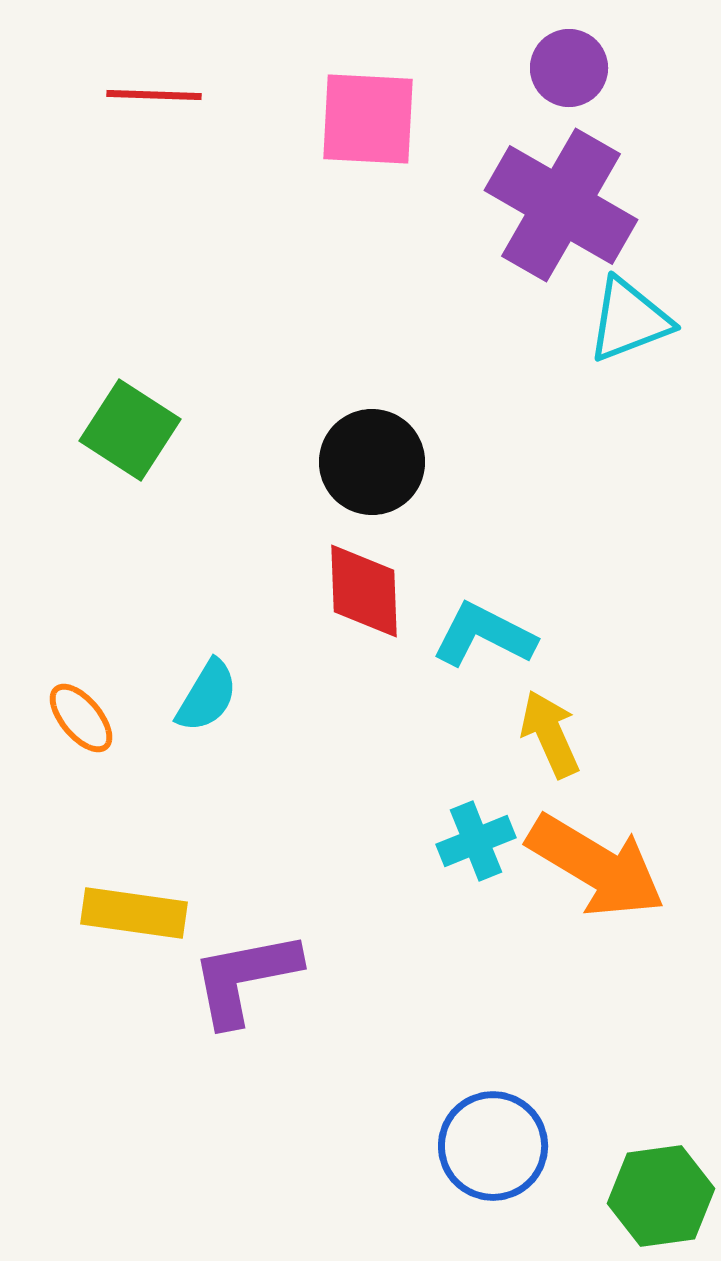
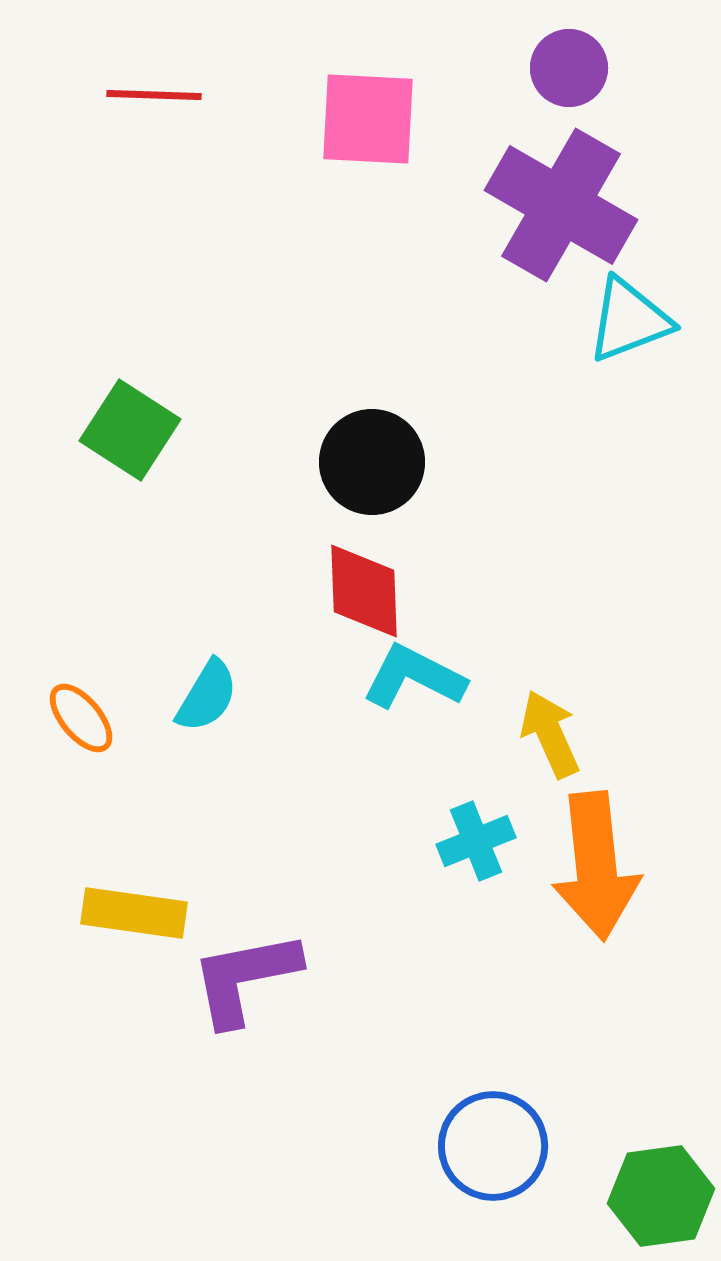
cyan L-shape: moved 70 px left, 42 px down
orange arrow: rotated 53 degrees clockwise
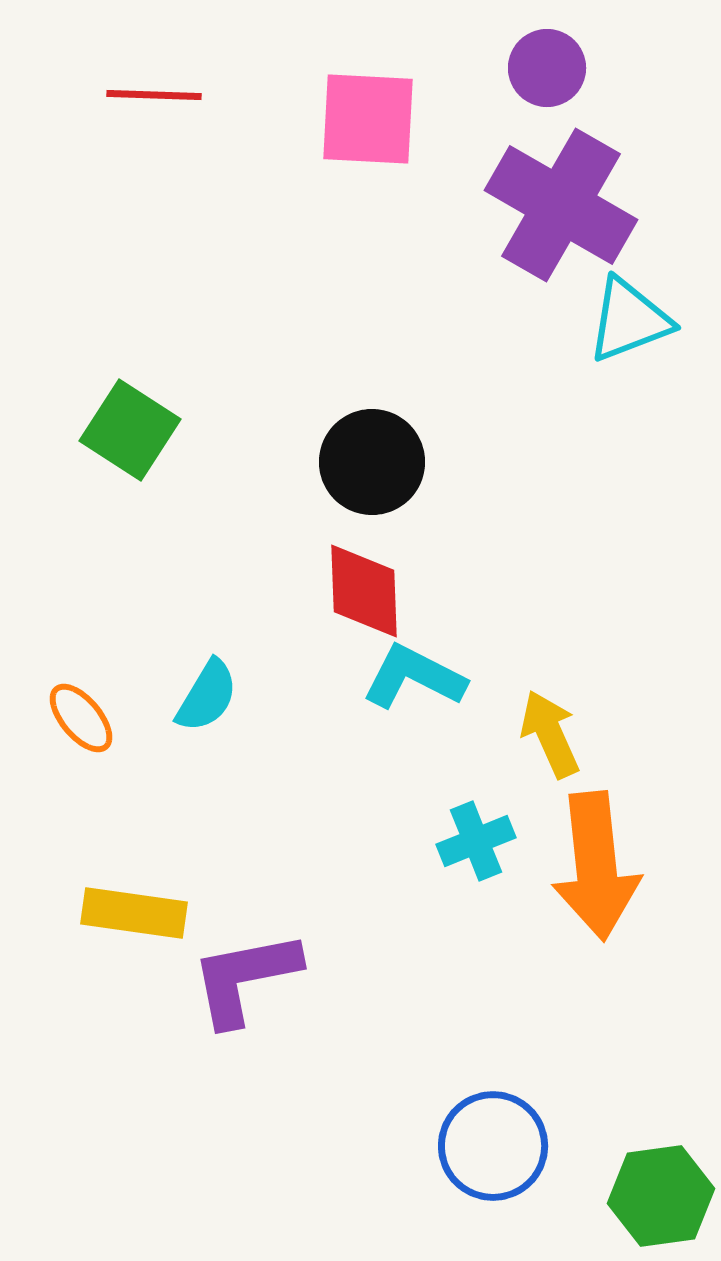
purple circle: moved 22 px left
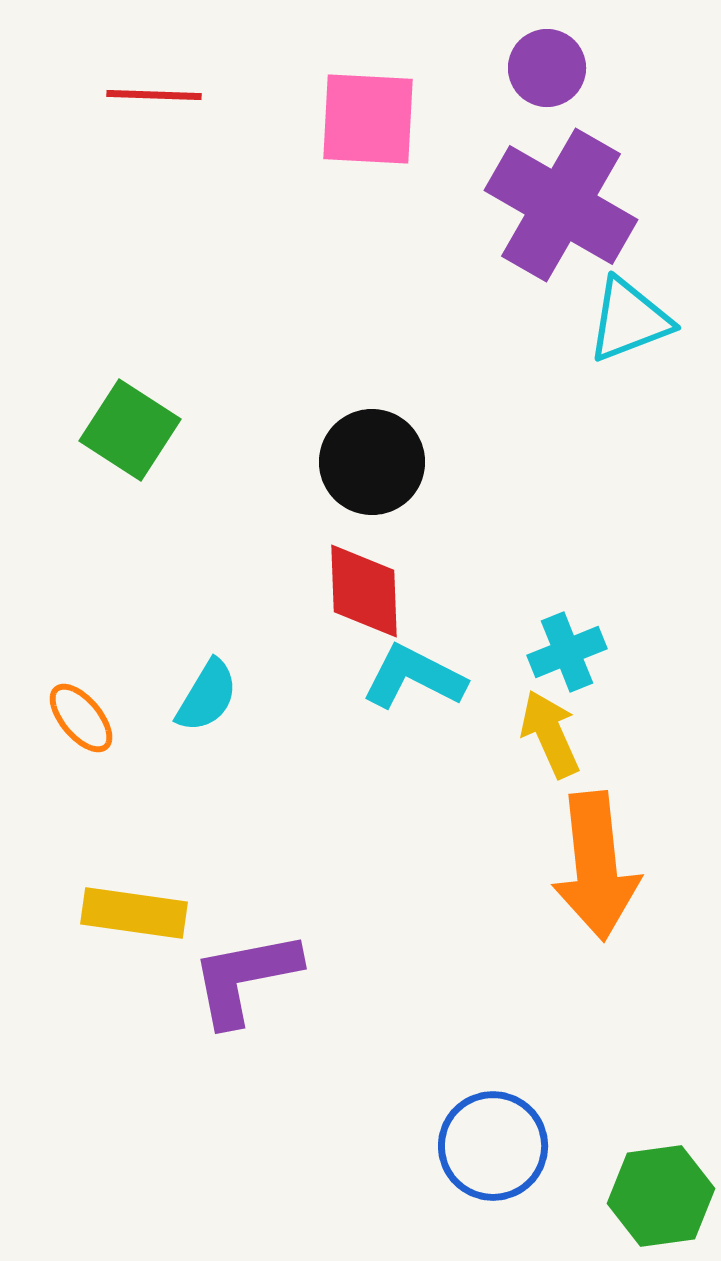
cyan cross: moved 91 px right, 189 px up
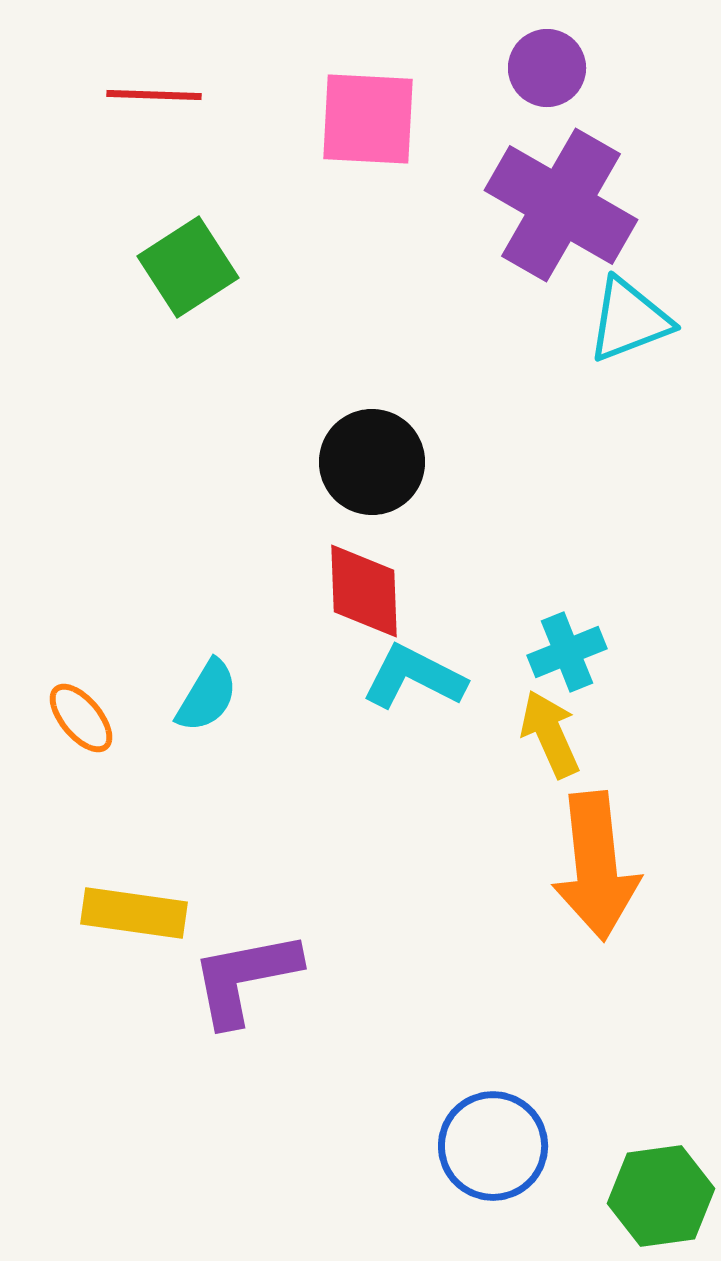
green square: moved 58 px right, 163 px up; rotated 24 degrees clockwise
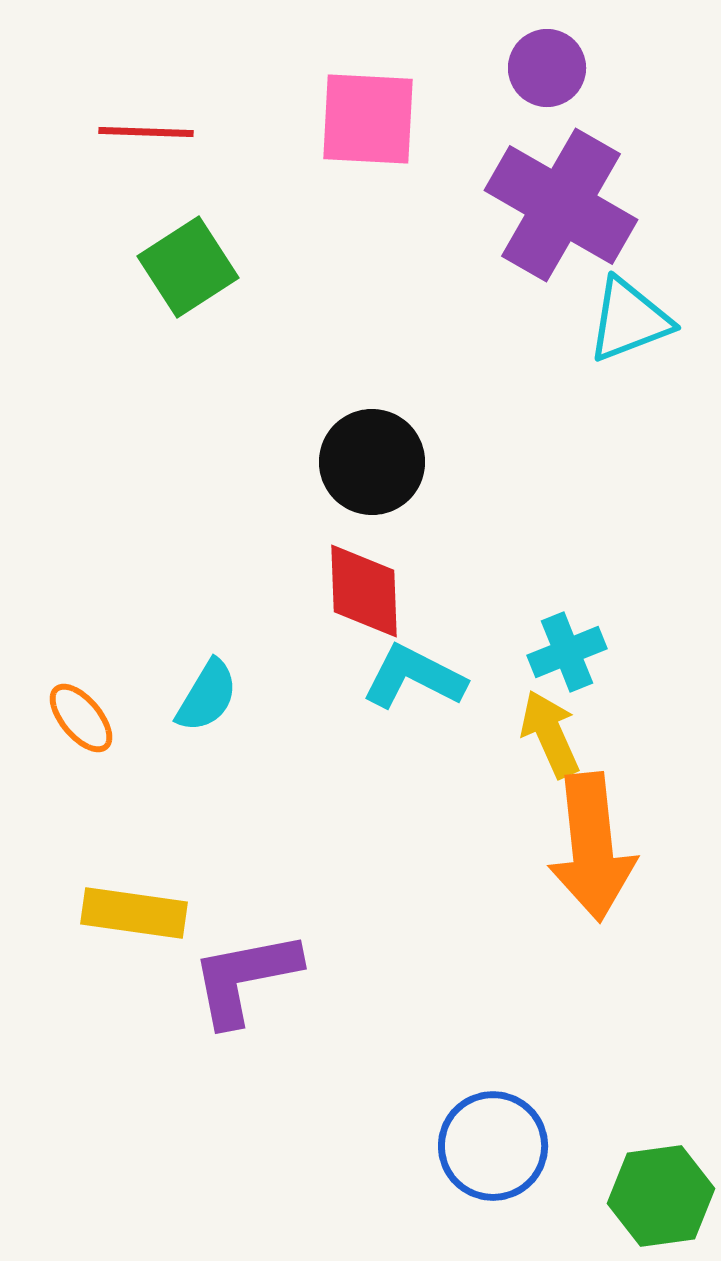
red line: moved 8 px left, 37 px down
orange arrow: moved 4 px left, 19 px up
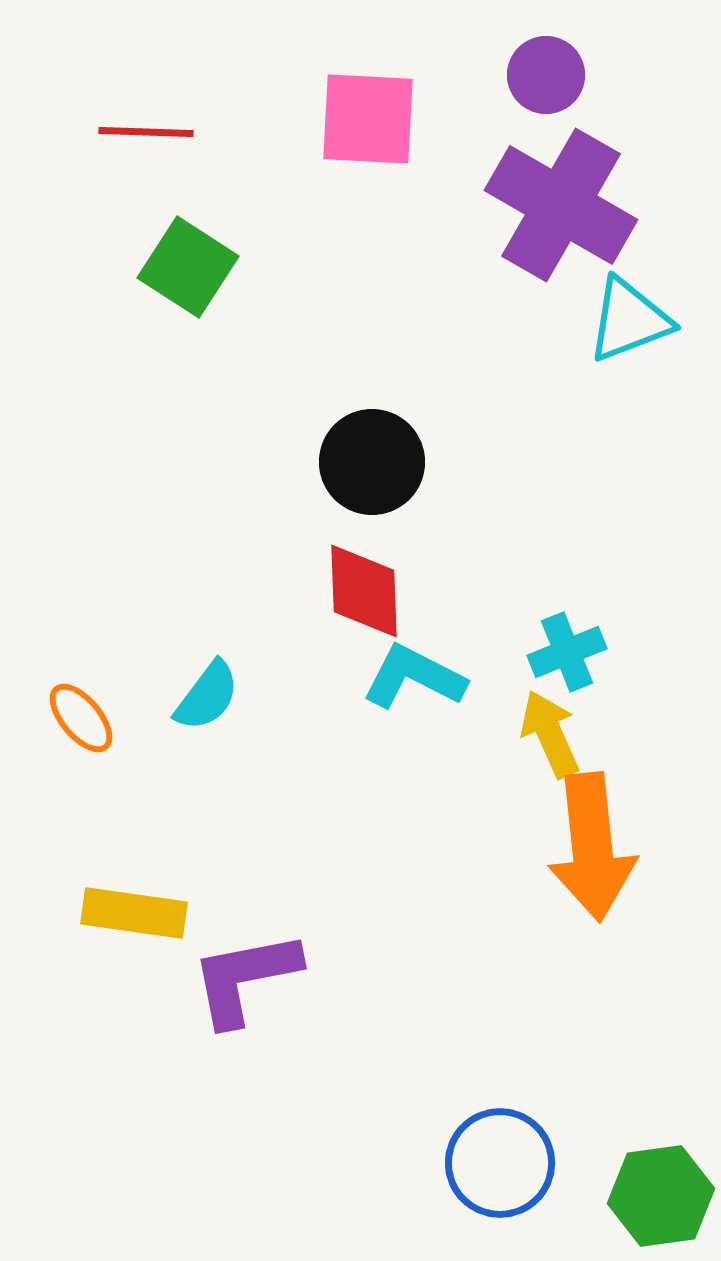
purple circle: moved 1 px left, 7 px down
green square: rotated 24 degrees counterclockwise
cyan semicircle: rotated 6 degrees clockwise
blue circle: moved 7 px right, 17 px down
